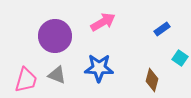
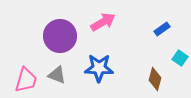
purple circle: moved 5 px right
brown diamond: moved 3 px right, 1 px up
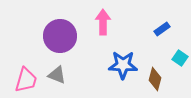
pink arrow: rotated 60 degrees counterclockwise
blue star: moved 24 px right, 3 px up
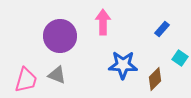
blue rectangle: rotated 14 degrees counterclockwise
brown diamond: rotated 30 degrees clockwise
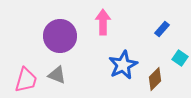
blue star: rotated 28 degrees counterclockwise
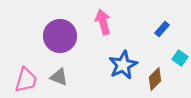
pink arrow: rotated 15 degrees counterclockwise
gray triangle: moved 2 px right, 2 px down
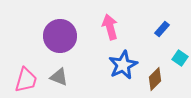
pink arrow: moved 7 px right, 5 px down
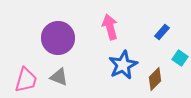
blue rectangle: moved 3 px down
purple circle: moved 2 px left, 2 px down
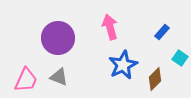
pink trapezoid: rotated 8 degrees clockwise
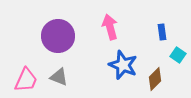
blue rectangle: rotated 49 degrees counterclockwise
purple circle: moved 2 px up
cyan square: moved 2 px left, 3 px up
blue star: rotated 24 degrees counterclockwise
